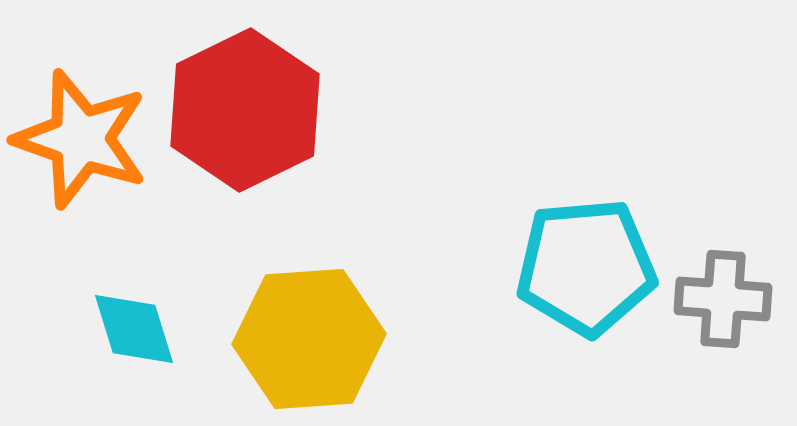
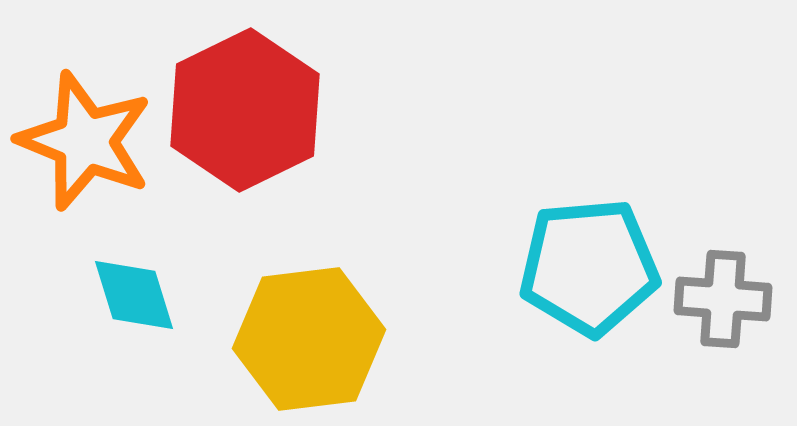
orange star: moved 4 px right, 2 px down; rotated 3 degrees clockwise
cyan pentagon: moved 3 px right
cyan diamond: moved 34 px up
yellow hexagon: rotated 3 degrees counterclockwise
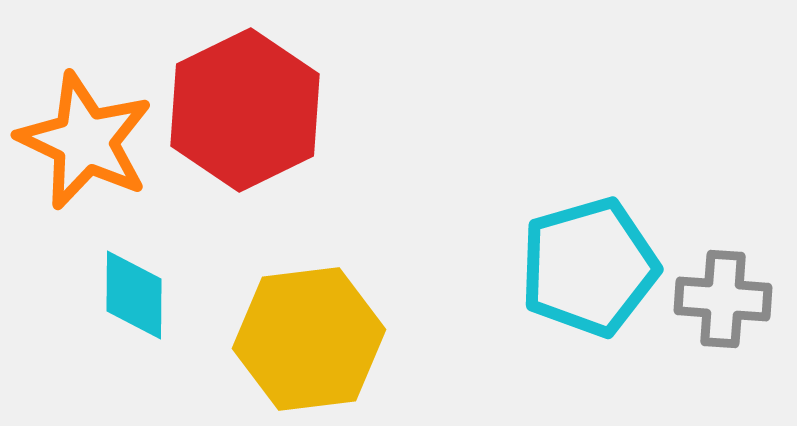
orange star: rotated 3 degrees clockwise
cyan pentagon: rotated 11 degrees counterclockwise
cyan diamond: rotated 18 degrees clockwise
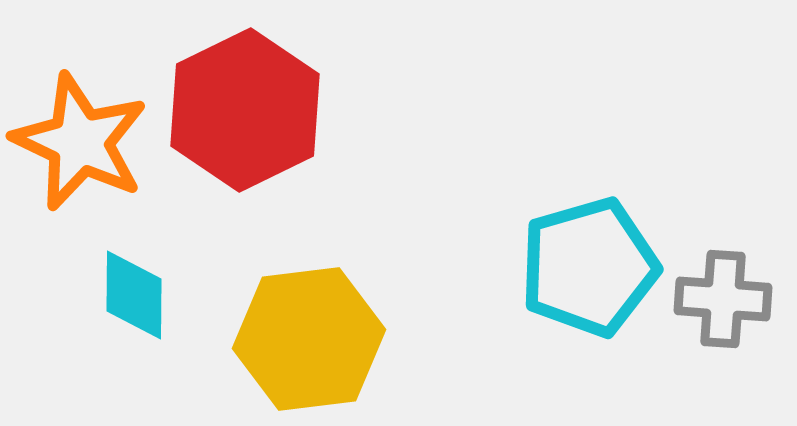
orange star: moved 5 px left, 1 px down
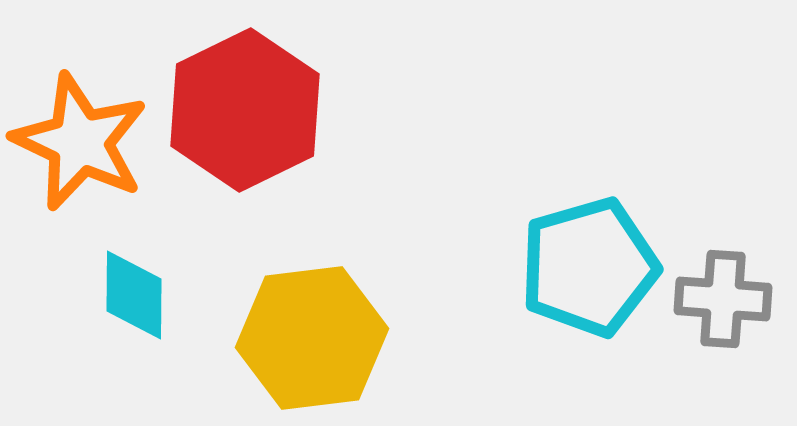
yellow hexagon: moved 3 px right, 1 px up
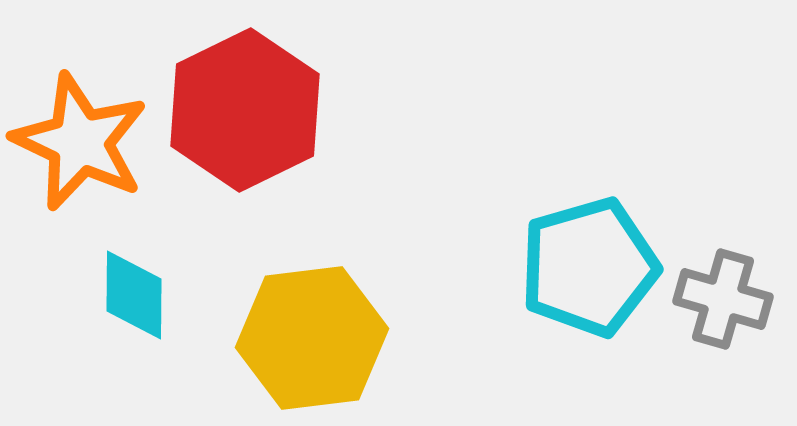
gray cross: rotated 12 degrees clockwise
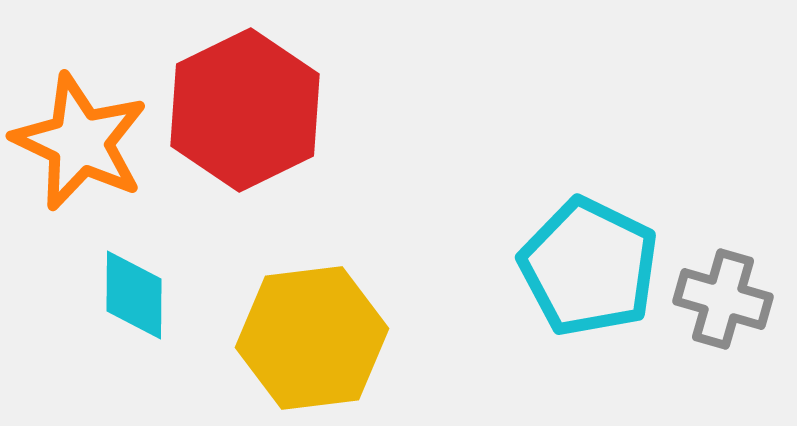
cyan pentagon: rotated 30 degrees counterclockwise
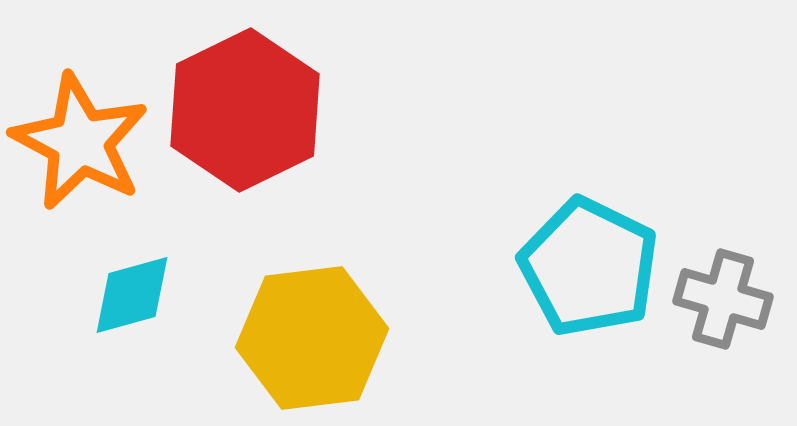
orange star: rotated 3 degrees clockwise
cyan diamond: moved 2 px left; rotated 74 degrees clockwise
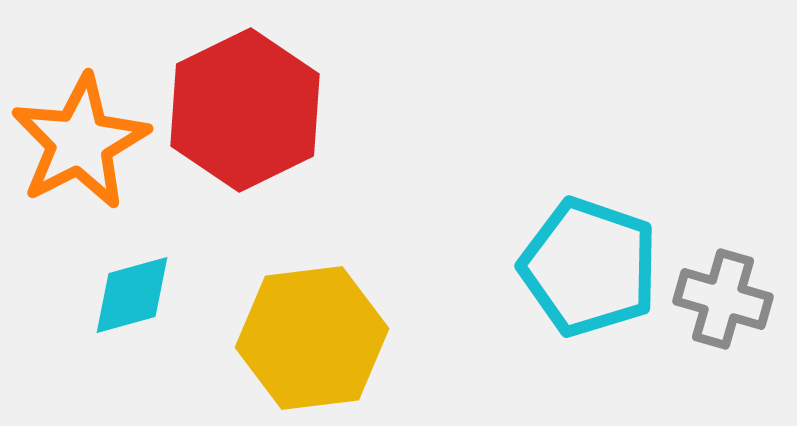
orange star: rotated 17 degrees clockwise
cyan pentagon: rotated 7 degrees counterclockwise
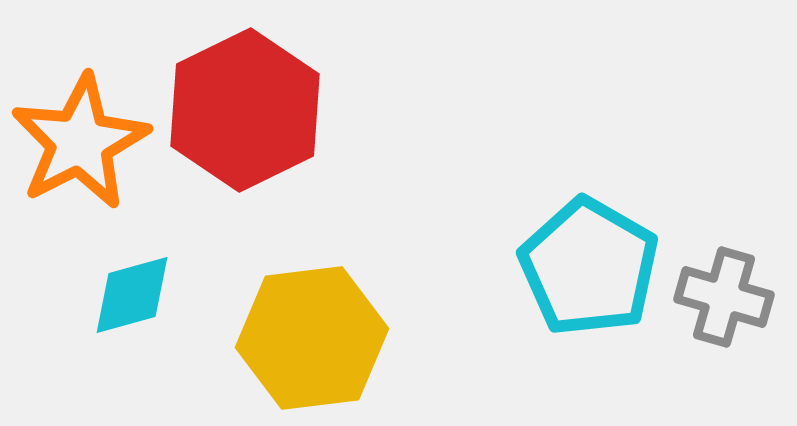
cyan pentagon: rotated 11 degrees clockwise
gray cross: moved 1 px right, 2 px up
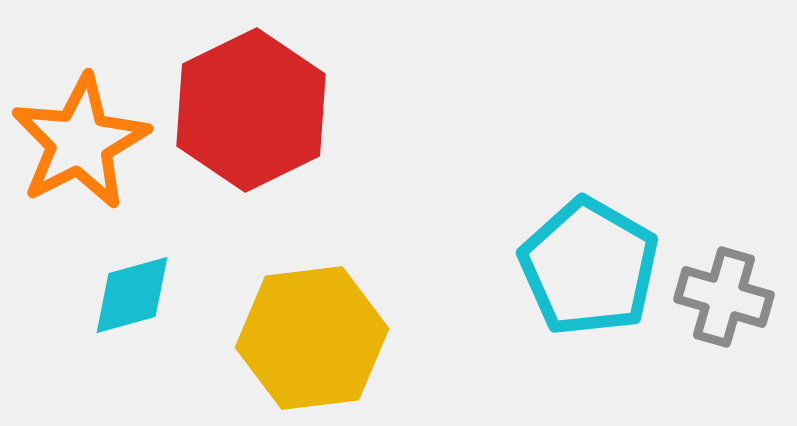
red hexagon: moved 6 px right
